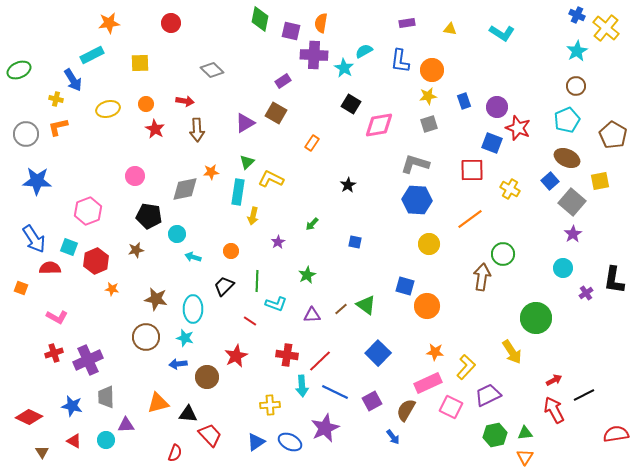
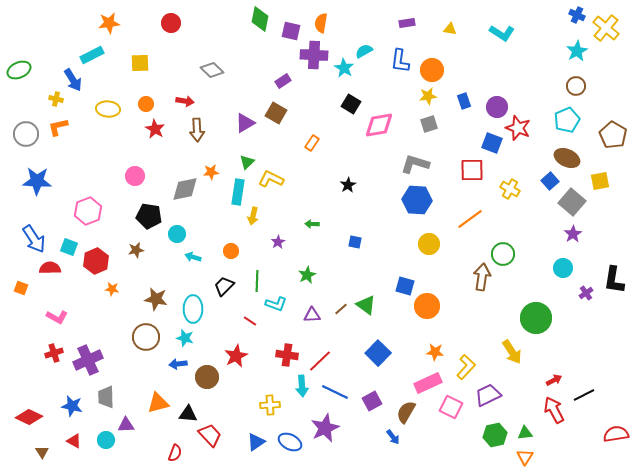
yellow ellipse at (108, 109): rotated 20 degrees clockwise
green arrow at (312, 224): rotated 48 degrees clockwise
brown semicircle at (406, 410): moved 2 px down
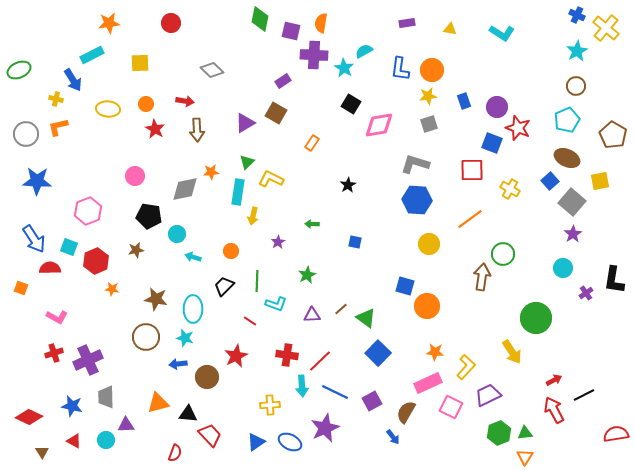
blue L-shape at (400, 61): moved 8 px down
green triangle at (366, 305): moved 13 px down
green hexagon at (495, 435): moved 4 px right, 2 px up; rotated 10 degrees counterclockwise
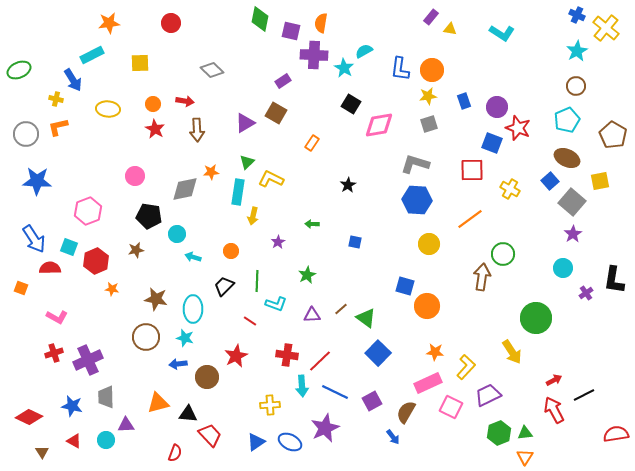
purple rectangle at (407, 23): moved 24 px right, 6 px up; rotated 42 degrees counterclockwise
orange circle at (146, 104): moved 7 px right
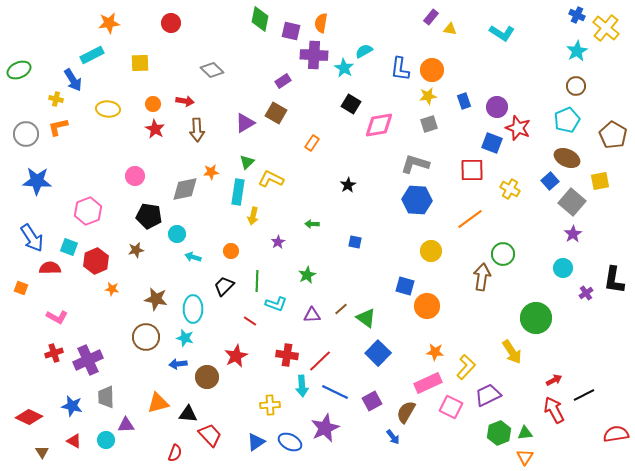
blue arrow at (34, 239): moved 2 px left, 1 px up
yellow circle at (429, 244): moved 2 px right, 7 px down
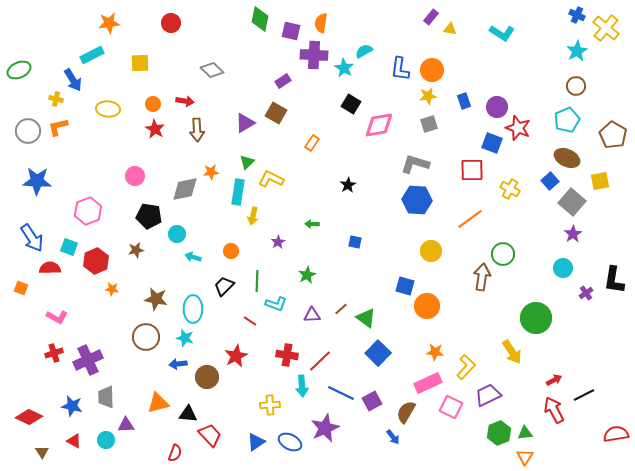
gray circle at (26, 134): moved 2 px right, 3 px up
blue line at (335, 392): moved 6 px right, 1 px down
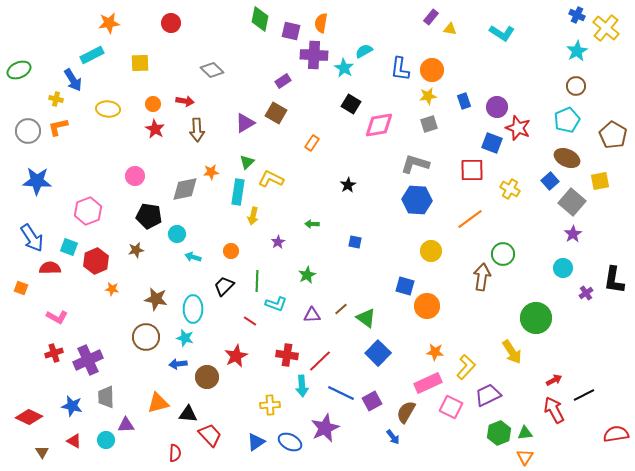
red semicircle at (175, 453): rotated 18 degrees counterclockwise
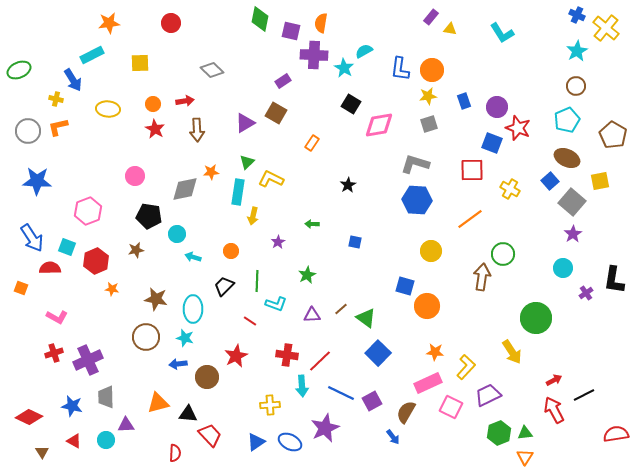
cyan L-shape at (502, 33): rotated 25 degrees clockwise
red arrow at (185, 101): rotated 18 degrees counterclockwise
cyan square at (69, 247): moved 2 px left
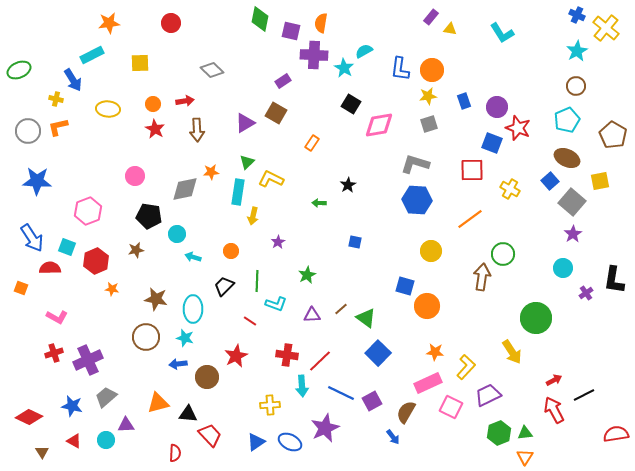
green arrow at (312, 224): moved 7 px right, 21 px up
gray trapezoid at (106, 397): rotated 50 degrees clockwise
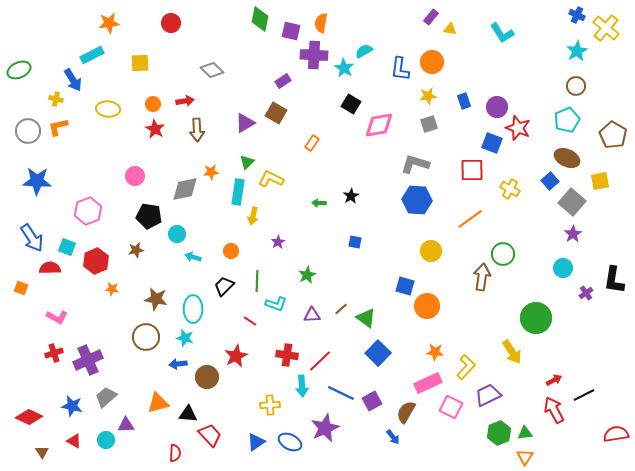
orange circle at (432, 70): moved 8 px up
black star at (348, 185): moved 3 px right, 11 px down
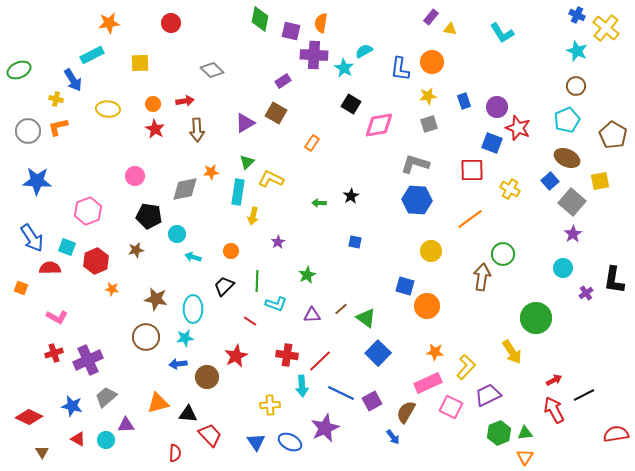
cyan star at (577, 51): rotated 20 degrees counterclockwise
cyan star at (185, 338): rotated 24 degrees counterclockwise
red triangle at (74, 441): moved 4 px right, 2 px up
blue triangle at (256, 442): rotated 30 degrees counterclockwise
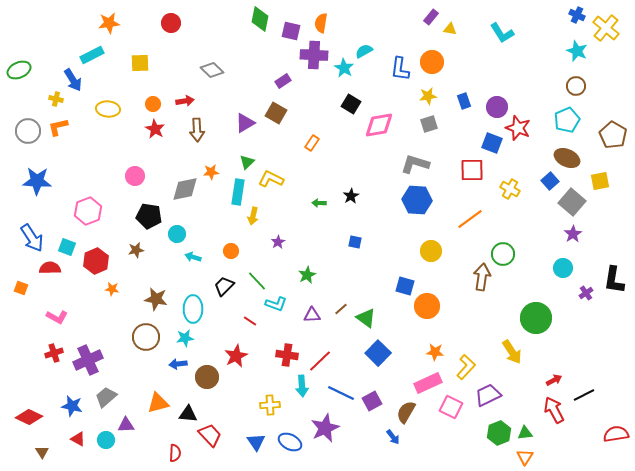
green line at (257, 281): rotated 45 degrees counterclockwise
